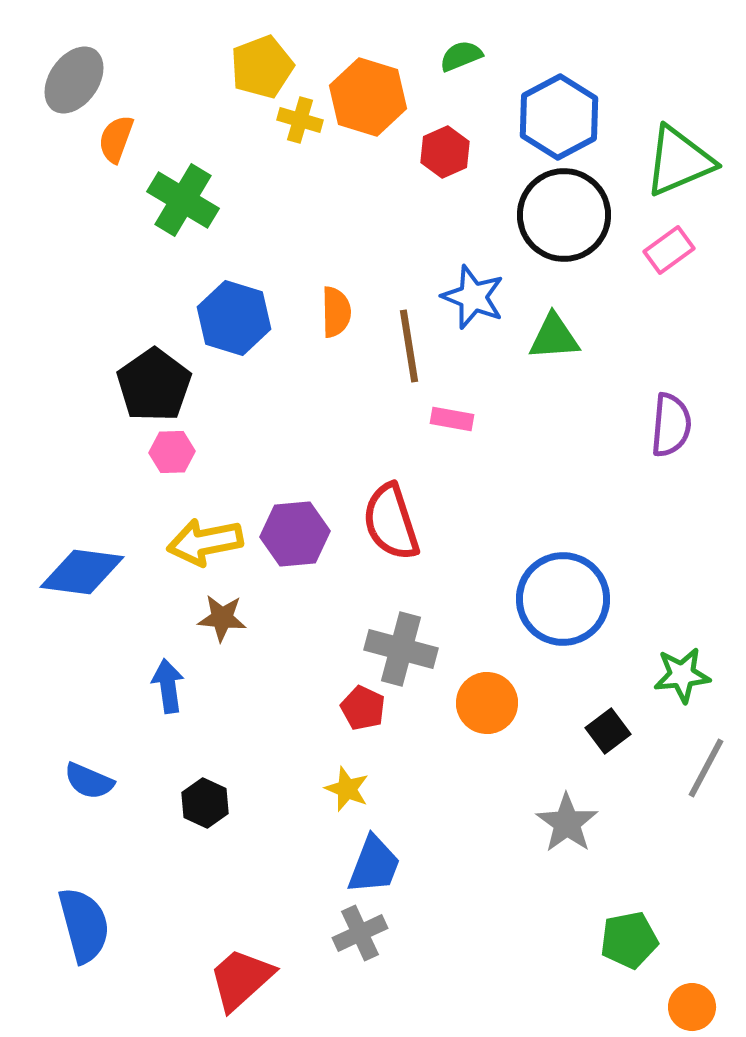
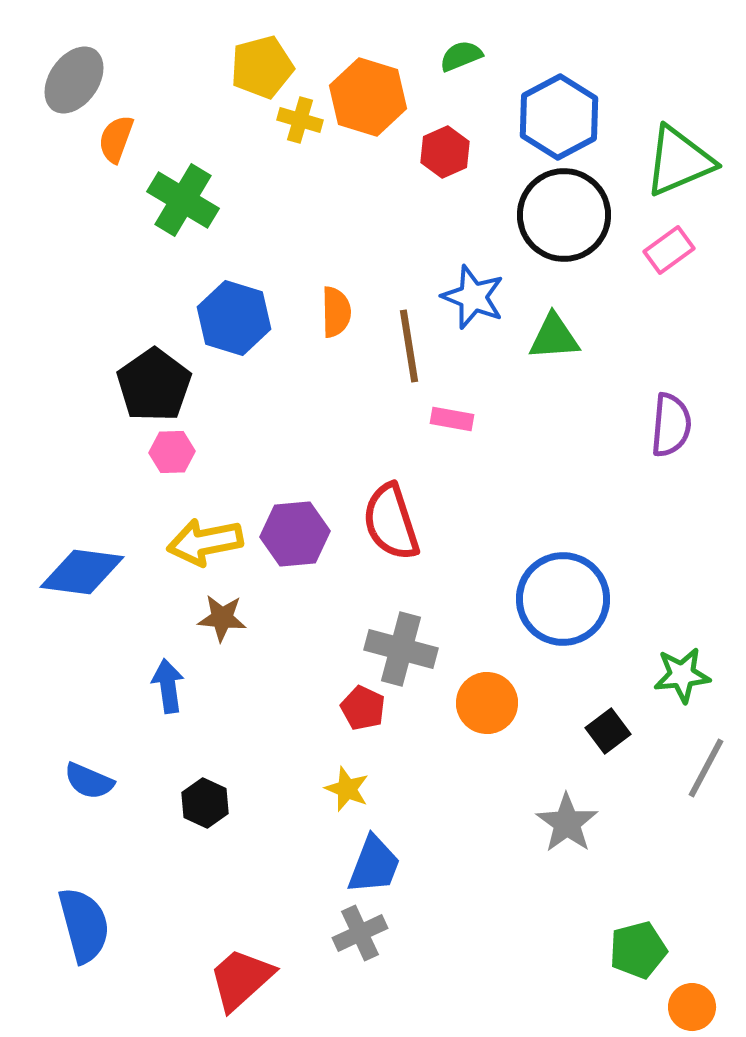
yellow pentagon at (262, 67): rotated 6 degrees clockwise
green pentagon at (629, 940): moved 9 px right, 10 px down; rotated 4 degrees counterclockwise
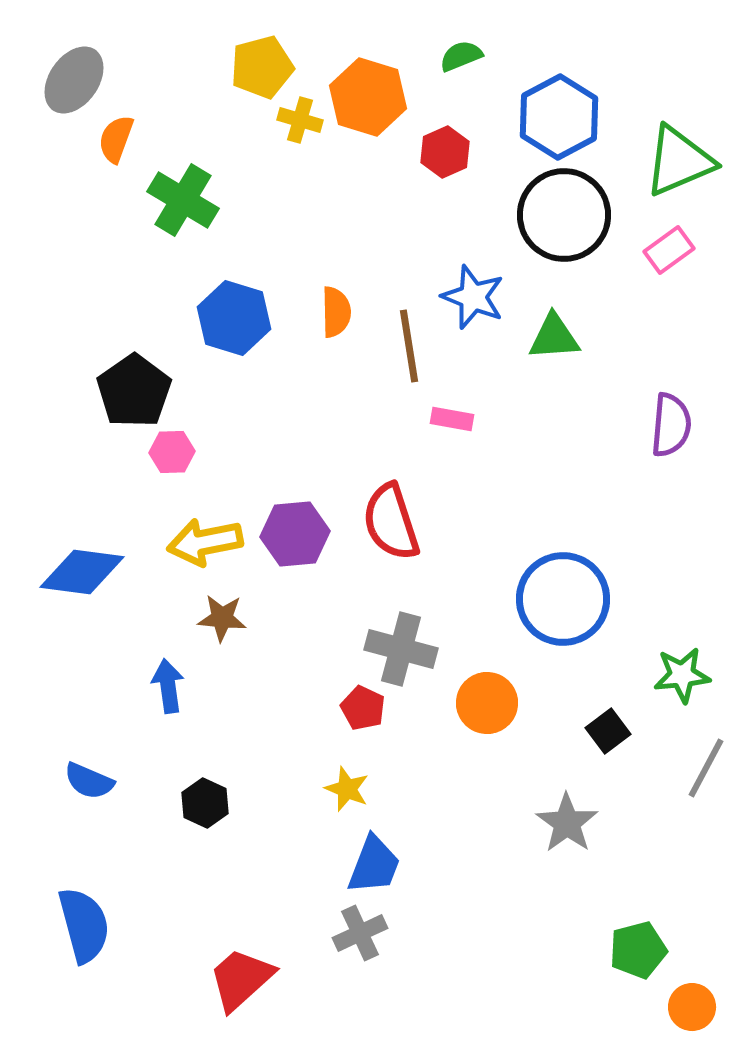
black pentagon at (154, 385): moved 20 px left, 6 px down
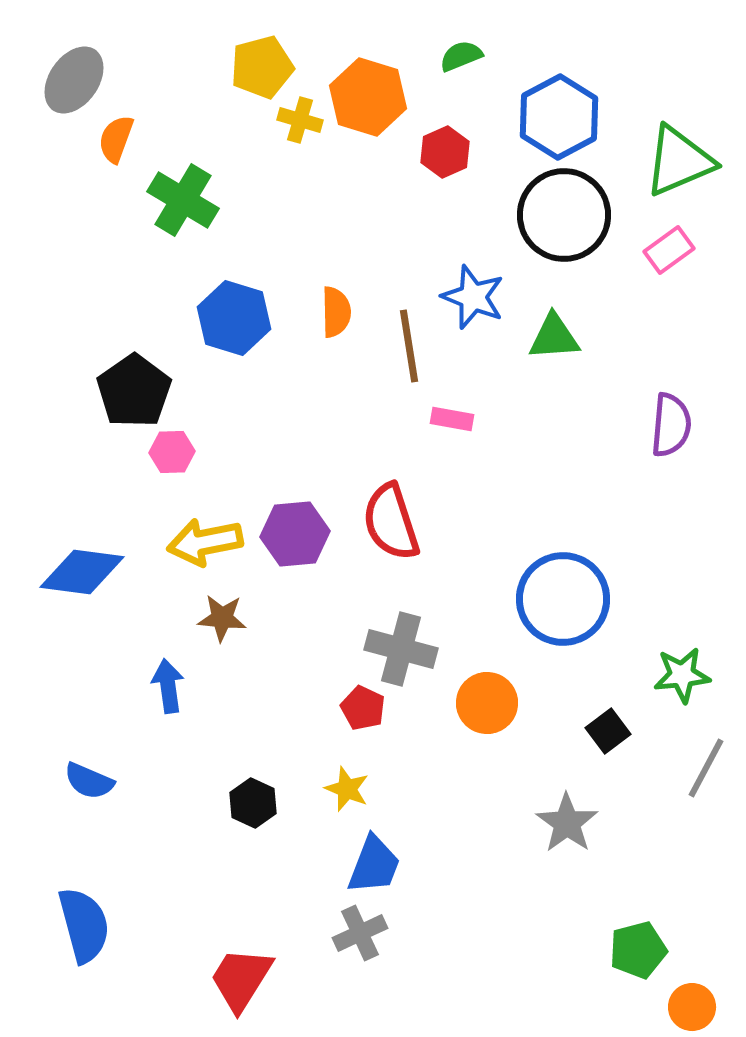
black hexagon at (205, 803): moved 48 px right
red trapezoid at (241, 979): rotated 16 degrees counterclockwise
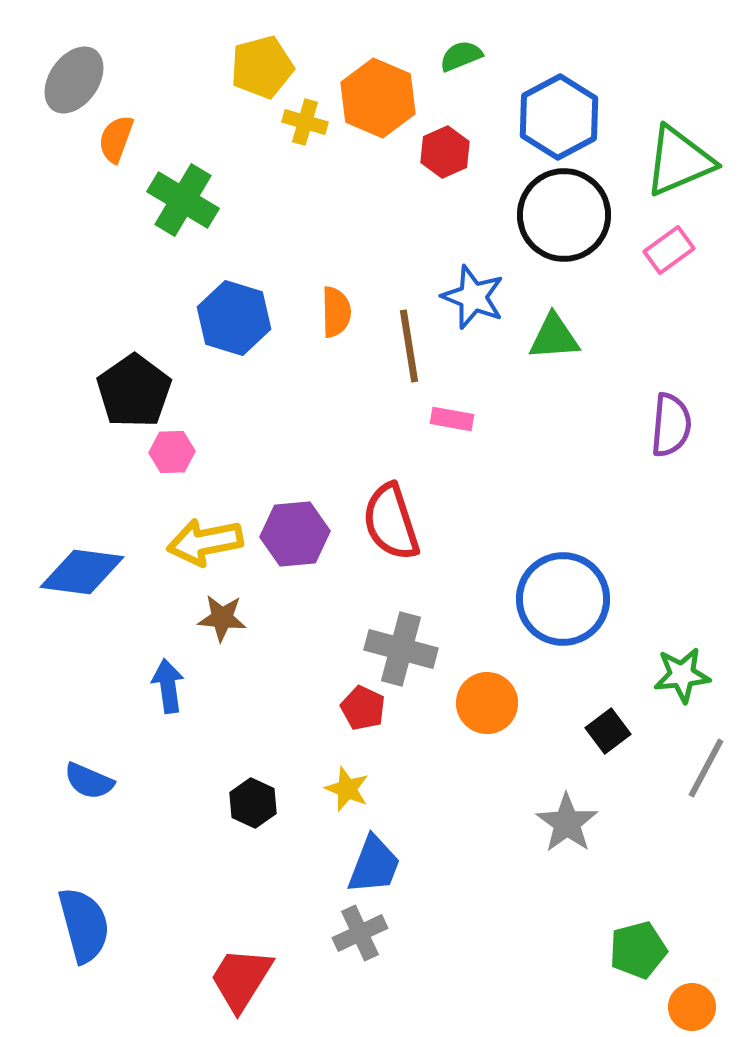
orange hexagon at (368, 97): moved 10 px right, 1 px down; rotated 6 degrees clockwise
yellow cross at (300, 120): moved 5 px right, 2 px down
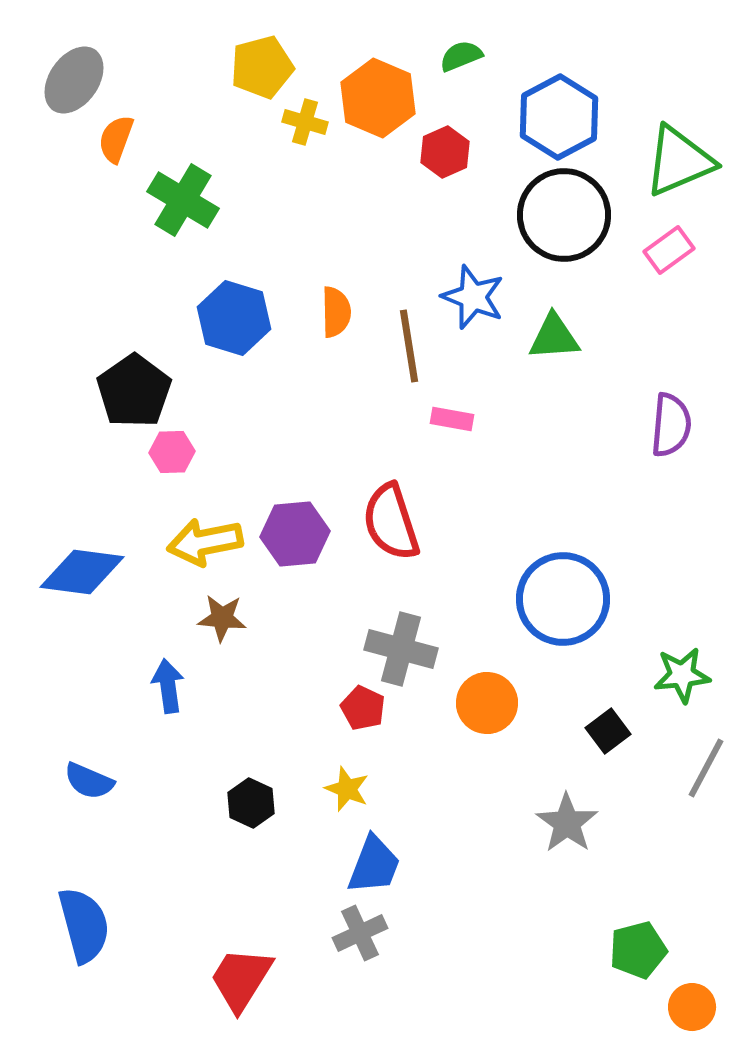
black hexagon at (253, 803): moved 2 px left
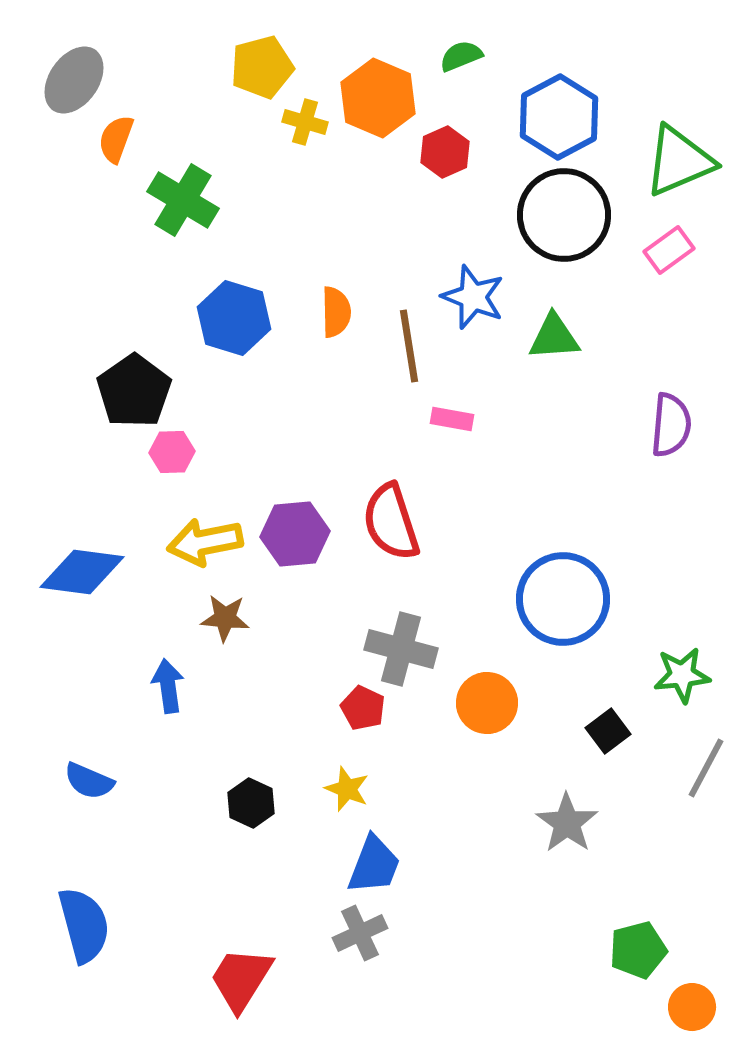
brown star at (222, 618): moved 3 px right
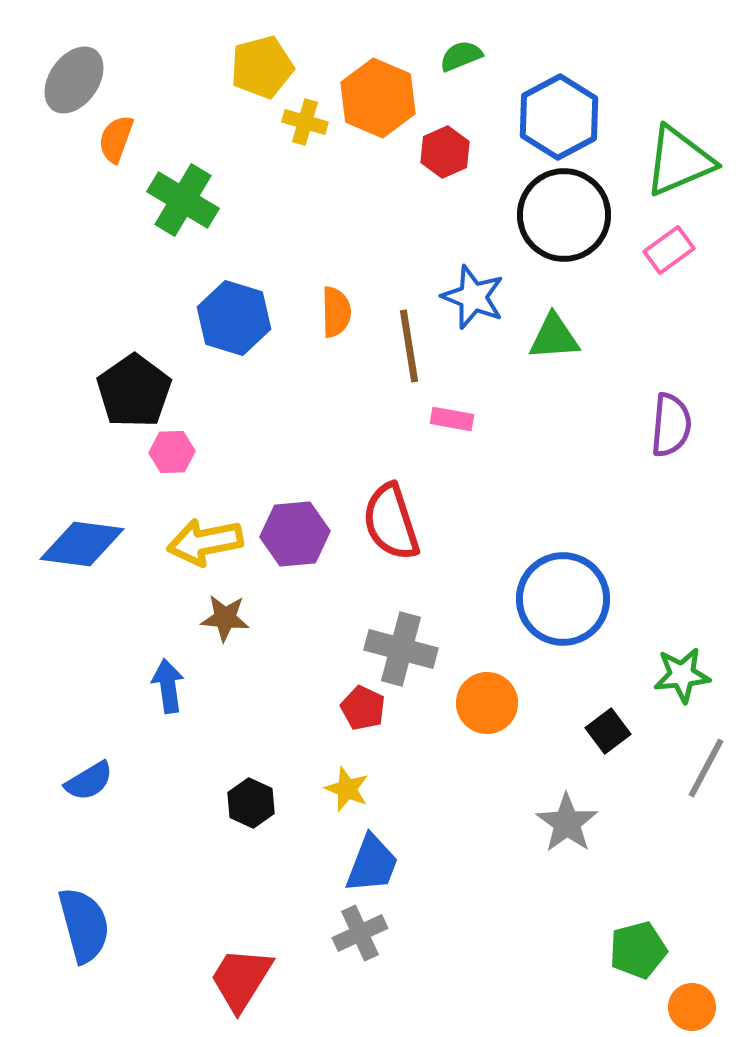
blue diamond at (82, 572): moved 28 px up
blue semicircle at (89, 781): rotated 54 degrees counterclockwise
blue trapezoid at (374, 865): moved 2 px left, 1 px up
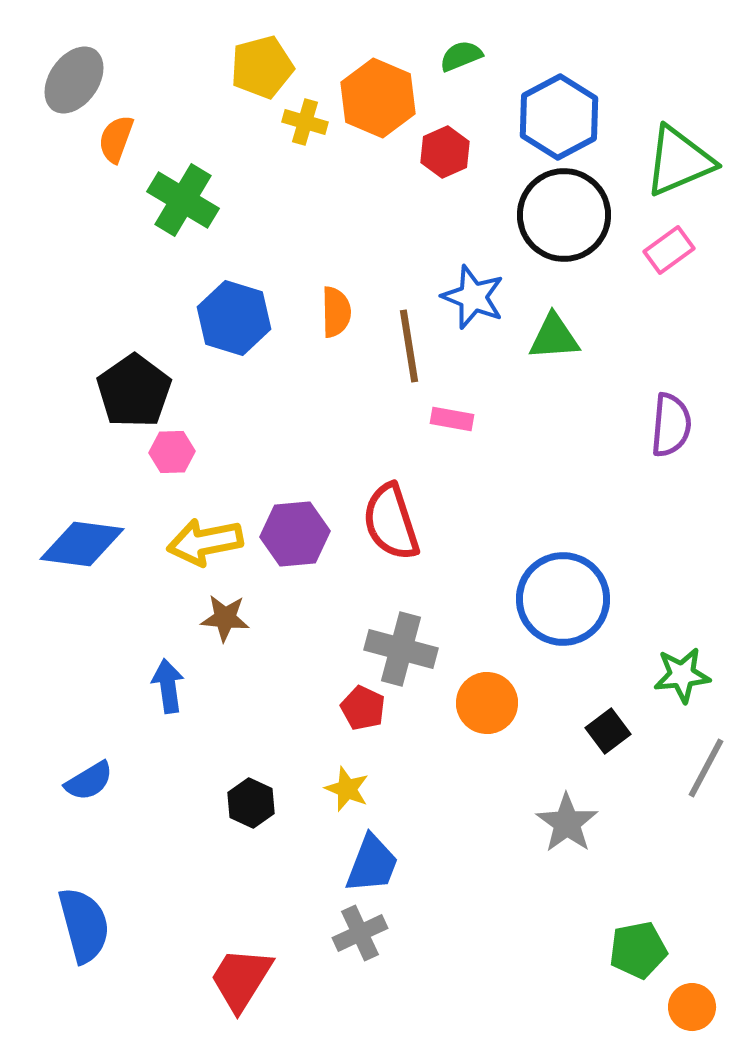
green pentagon at (638, 950): rotated 4 degrees clockwise
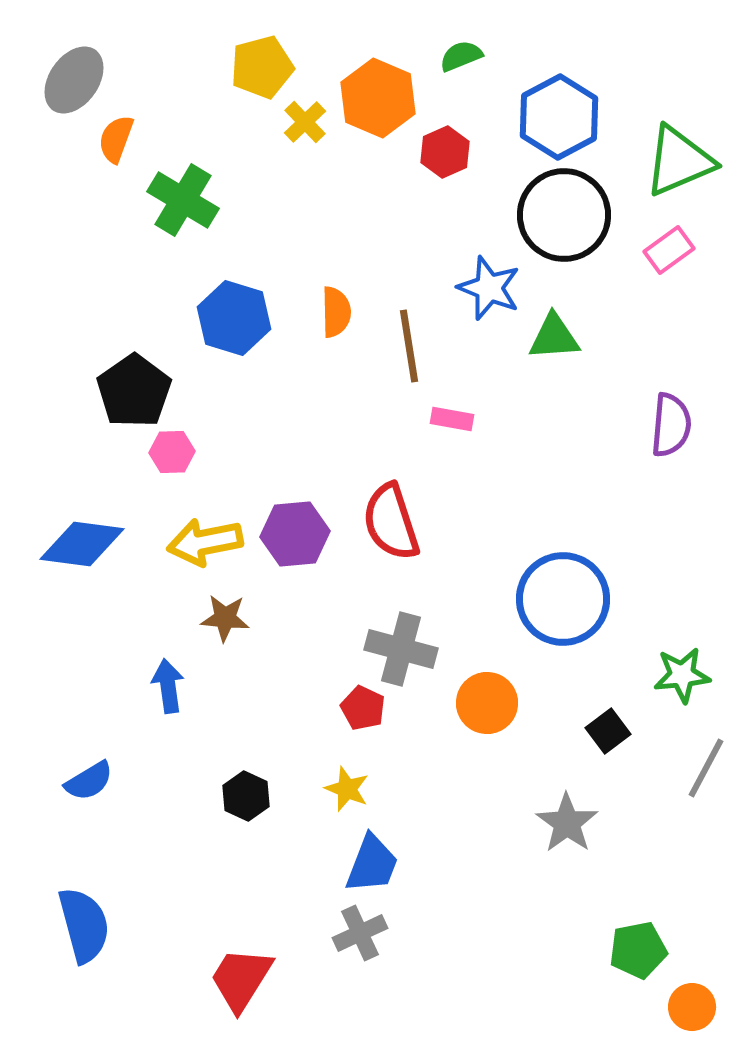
yellow cross at (305, 122): rotated 30 degrees clockwise
blue star at (473, 297): moved 16 px right, 9 px up
black hexagon at (251, 803): moved 5 px left, 7 px up
